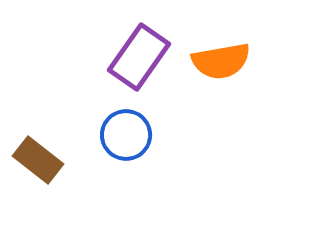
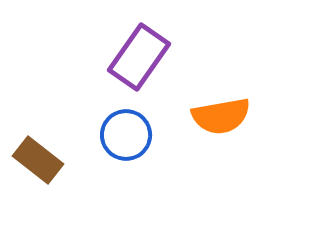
orange semicircle: moved 55 px down
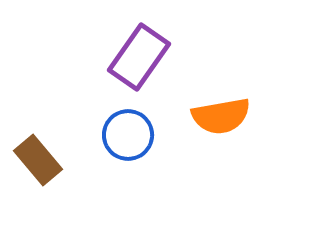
blue circle: moved 2 px right
brown rectangle: rotated 12 degrees clockwise
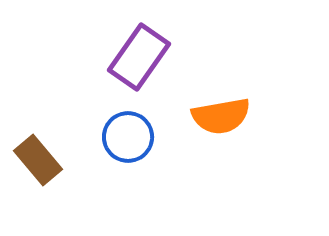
blue circle: moved 2 px down
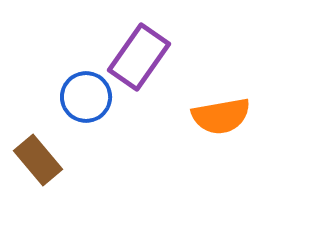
blue circle: moved 42 px left, 40 px up
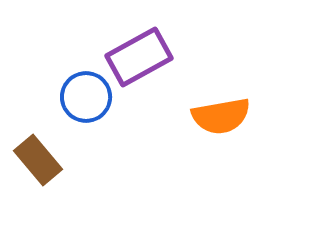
purple rectangle: rotated 26 degrees clockwise
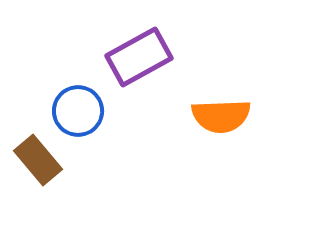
blue circle: moved 8 px left, 14 px down
orange semicircle: rotated 8 degrees clockwise
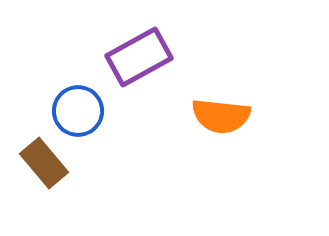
orange semicircle: rotated 8 degrees clockwise
brown rectangle: moved 6 px right, 3 px down
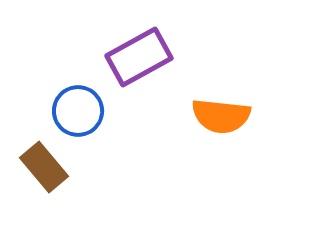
brown rectangle: moved 4 px down
